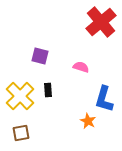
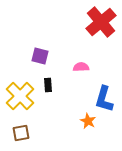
pink semicircle: rotated 21 degrees counterclockwise
black rectangle: moved 5 px up
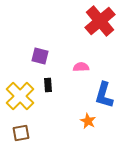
red cross: moved 1 px left, 1 px up
blue L-shape: moved 4 px up
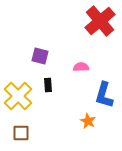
yellow cross: moved 2 px left
brown square: rotated 12 degrees clockwise
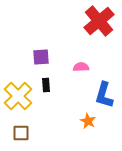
red cross: moved 1 px left
purple square: moved 1 px right, 1 px down; rotated 18 degrees counterclockwise
black rectangle: moved 2 px left
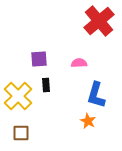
purple square: moved 2 px left, 2 px down
pink semicircle: moved 2 px left, 4 px up
blue L-shape: moved 8 px left
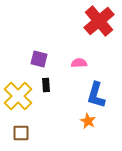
purple square: rotated 18 degrees clockwise
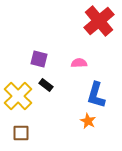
black rectangle: rotated 48 degrees counterclockwise
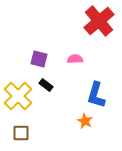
pink semicircle: moved 4 px left, 4 px up
orange star: moved 3 px left
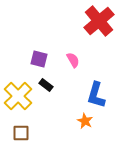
pink semicircle: moved 2 px left, 1 px down; rotated 63 degrees clockwise
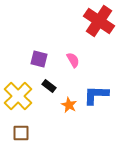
red cross: rotated 16 degrees counterclockwise
black rectangle: moved 3 px right, 1 px down
blue L-shape: rotated 76 degrees clockwise
orange star: moved 16 px left, 16 px up
